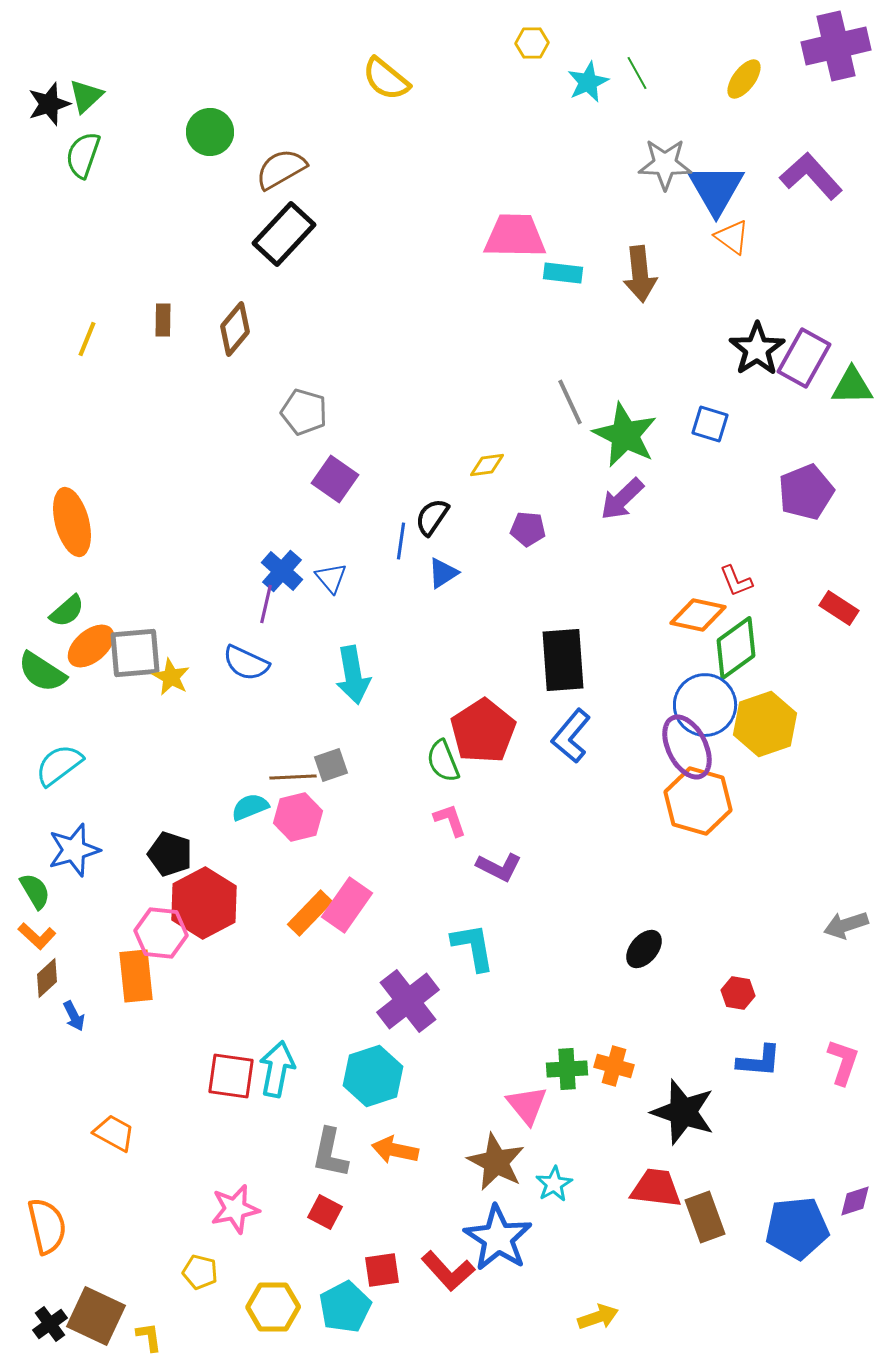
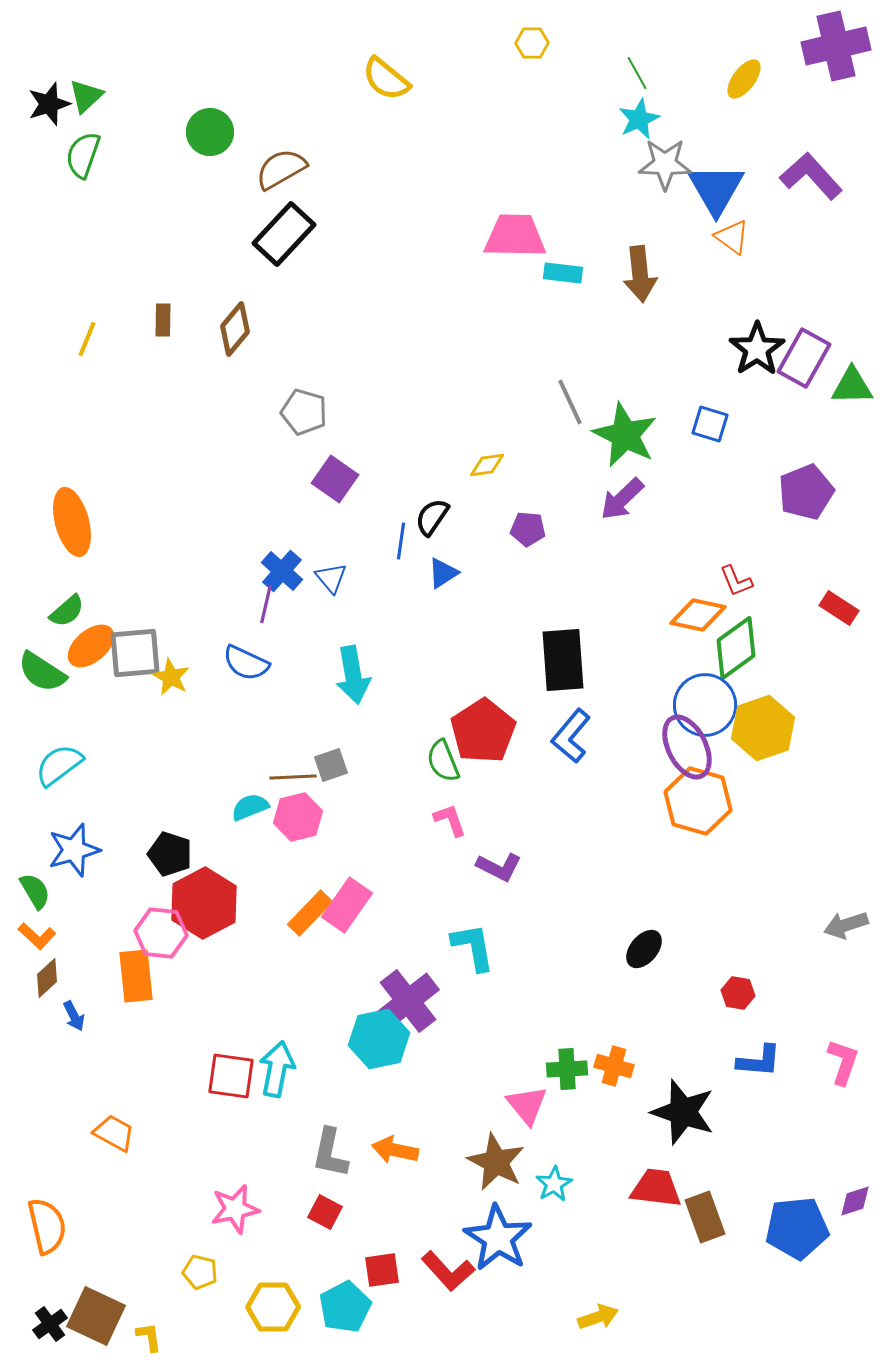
cyan star at (588, 82): moved 51 px right, 37 px down
yellow hexagon at (765, 724): moved 2 px left, 4 px down
cyan hexagon at (373, 1076): moved 6 px right, 37 px up; rotated 6 degrees clockwise
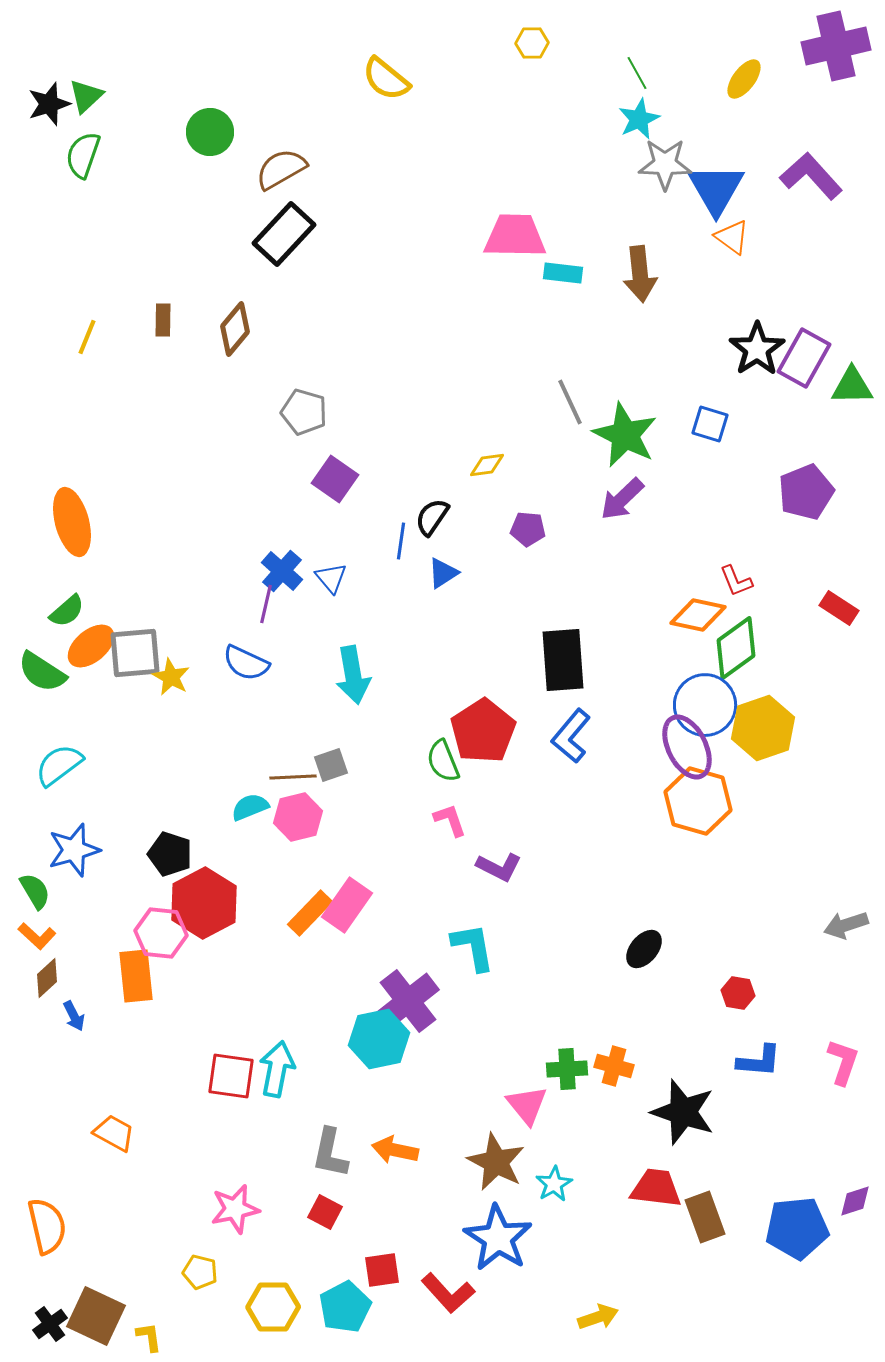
yellow line at (87, 339): moved 2 px up
red L-shape at (448, 1271): moved 22 px down
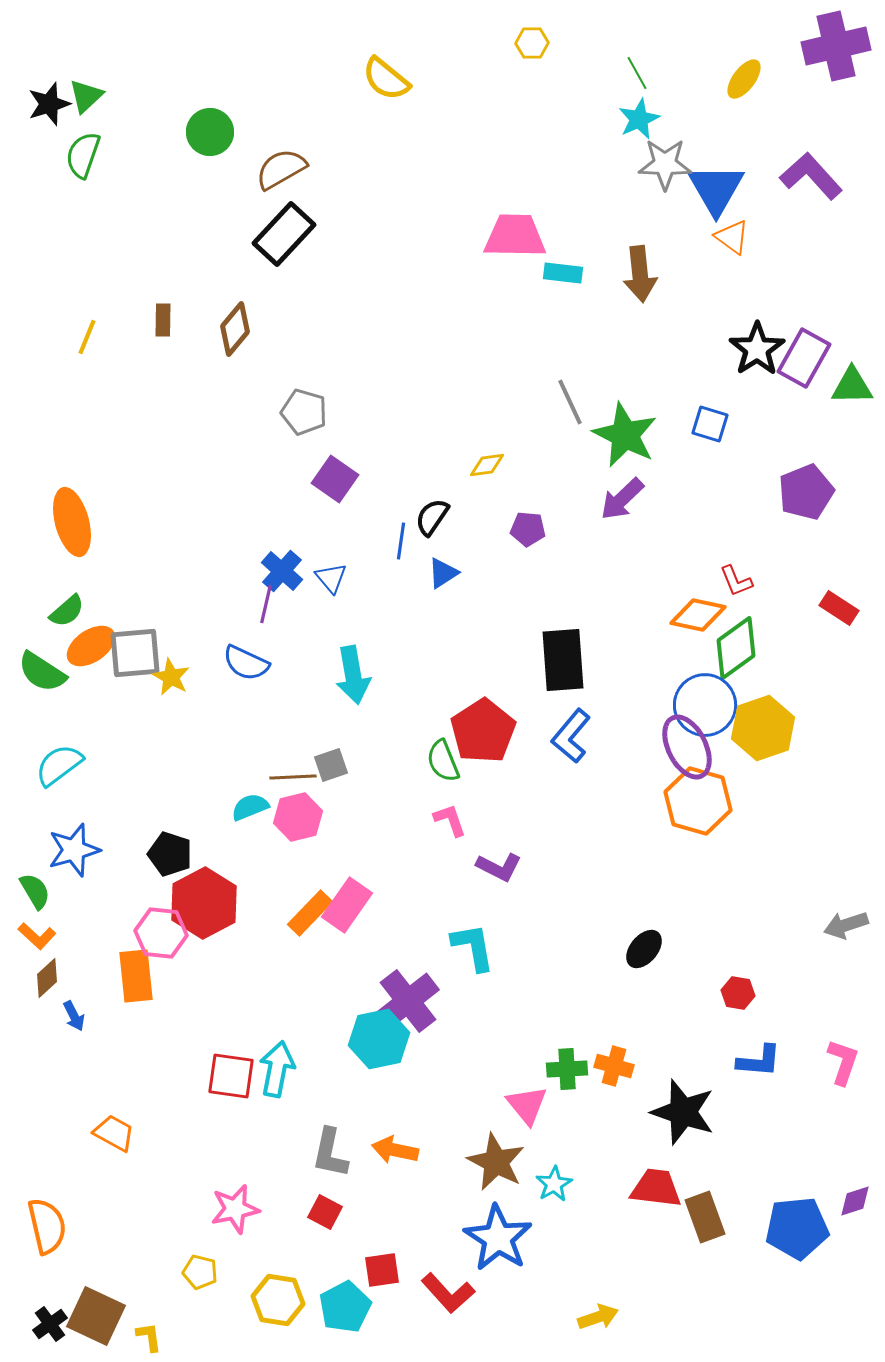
orange ellipse at (91, 646): rotated 6 degrees clockwise
yellow hexagon at (273, 1307): moved 5 px right, 7 px up; rotated 9 degrees clockwise
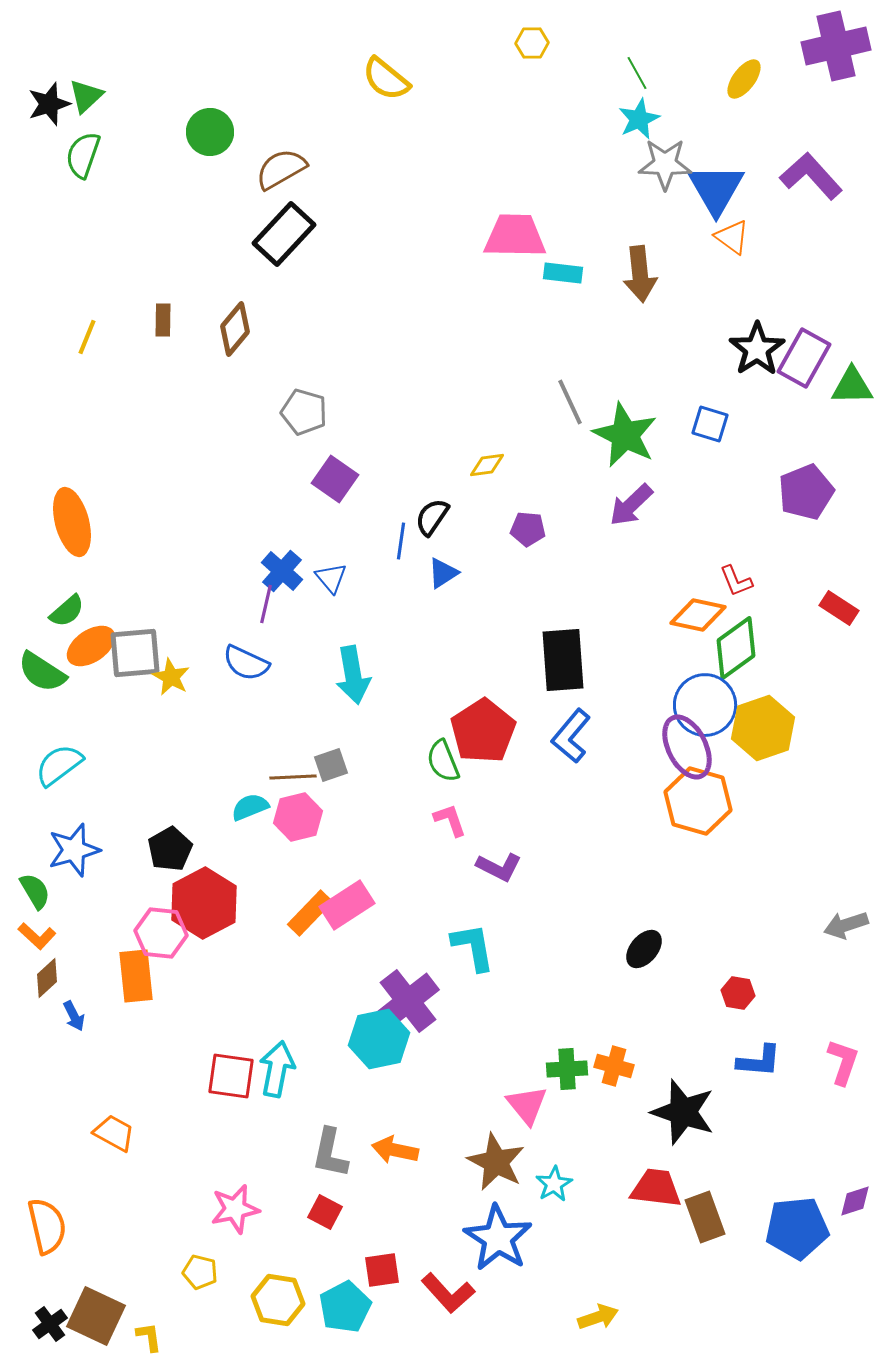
purple arrow at (622, 499): moved 9 px right, 6 px down
black pentagon at (170, 854): moved 5 px up; rotated 24 degrees clockwise
pink rectangle at (347, 905): rotated 22 degrees clockwise
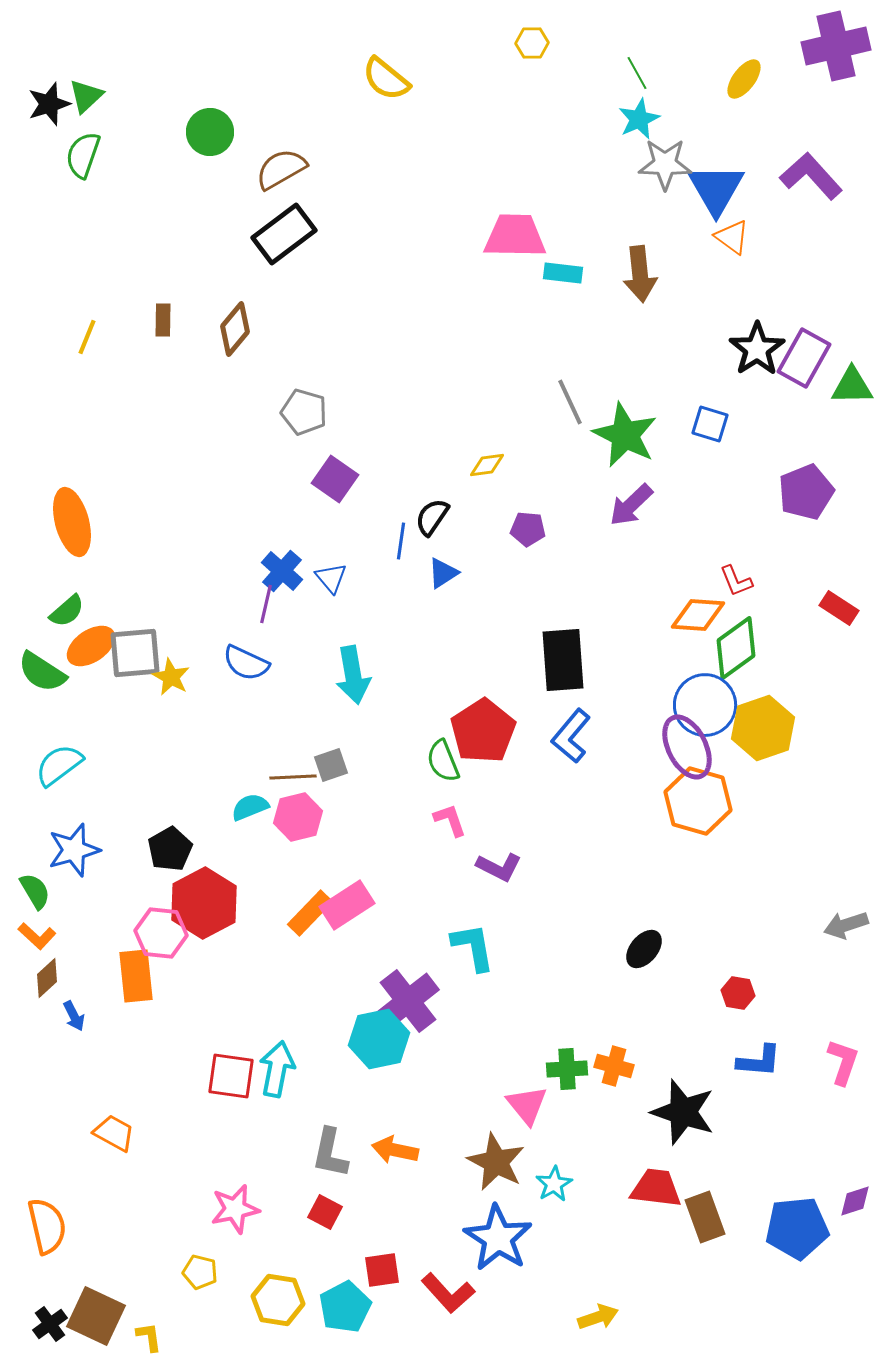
black rectangle at (284, 234): rotated 10 degrees clockwise
orange diamond at (698, 615): rotated 8 degrees counterclockwise
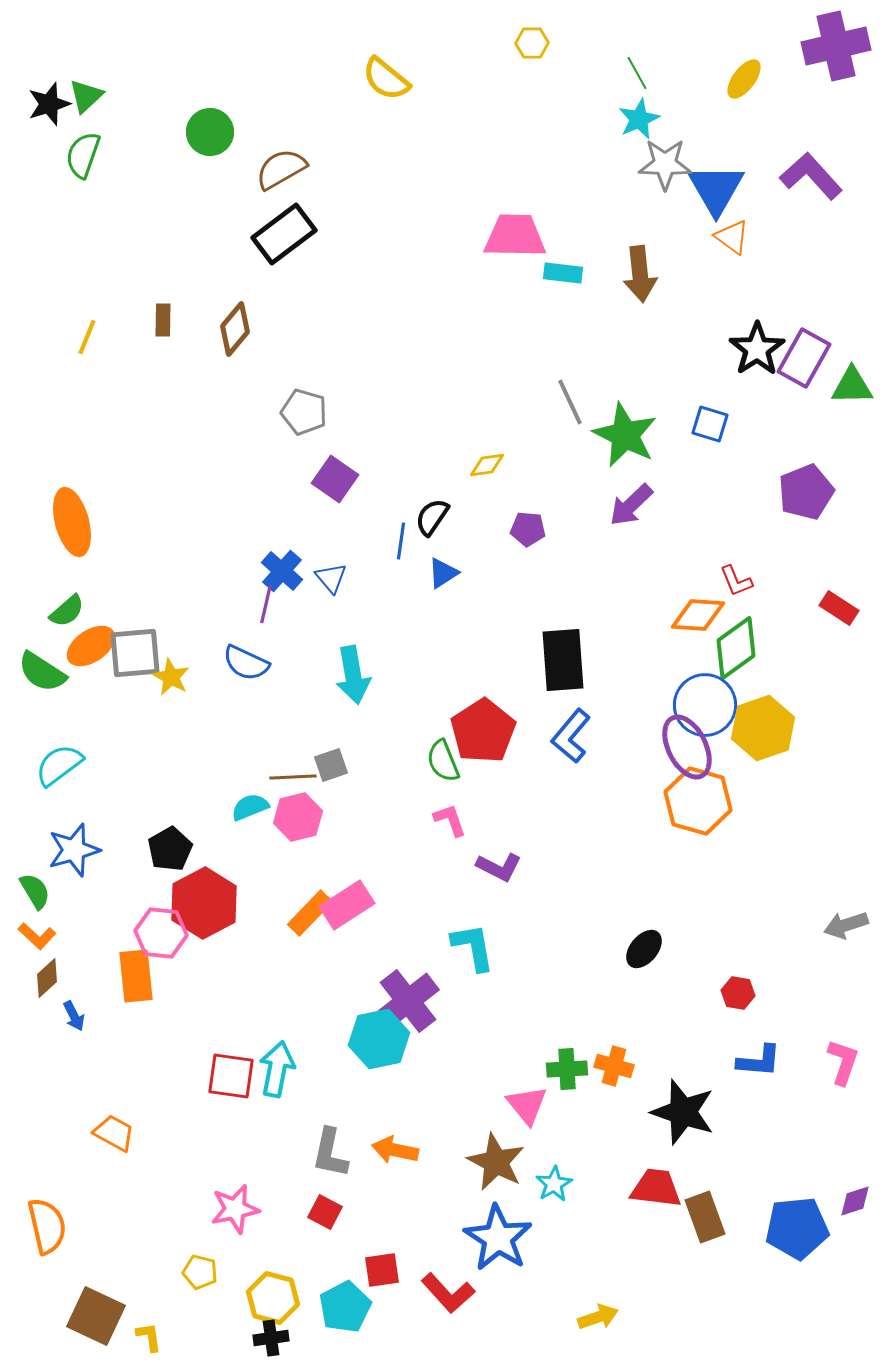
yellow hexagon at (278, 1300): moved 5 px left, 2 px up; rotated 6 degrees clockwise
black cross at (50, 1324): moved 221 px right, 14 px down; rotated 28 degrees clockwise
